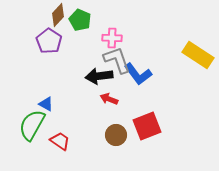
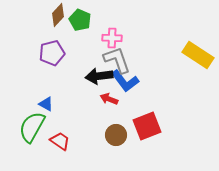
purple pentagon: moved 3 px right, 12 px down; rotated 25 degrees clockwise
blue L-shape: moved 13 px left, 7 px down
green semicircle: moved 2 px down
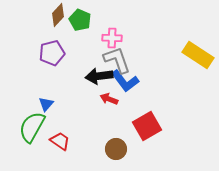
blue triangle: rotated 42 degrees clockwise
red square: rotated 8 degrees counterclockwise
brown circle: moved 14 px down
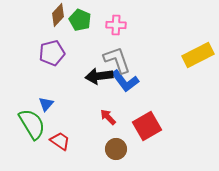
pink cross: moved 4 px right, 13 px up
yellow rectangle: rotated 60 degrees counterclockwise
red arrow: moved 1 px left, 18 px down; rotated 24 degrees clockwise
green semicircle: moved 3 px up; rotated 120 degrees clockwise
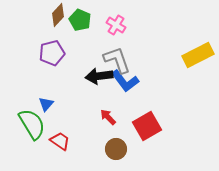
pink cross: rotated 30 degrees clockwise
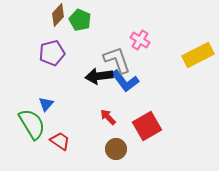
pink cross: moved 24 px right, 15 px down
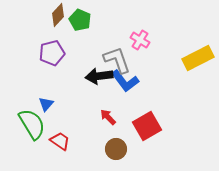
yellow rectangle: moved 3 px down
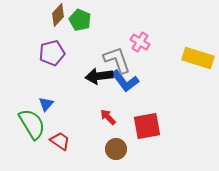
pink cross: moved 2 px down
yellow rectangle: rotated 44 degrees clockwise
red square: rotated 20 degrees clockwise
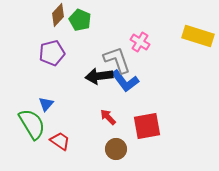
yellow rectangle: moved 22 px up
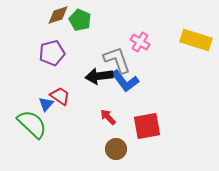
brown diamond: rotated 30 degrees clockwise
yellow rectangle: moved 2 px left, 4 px down
green semicircle: rotated 16 degrees counterclockwise
red trapezoid: moved 45 px up
